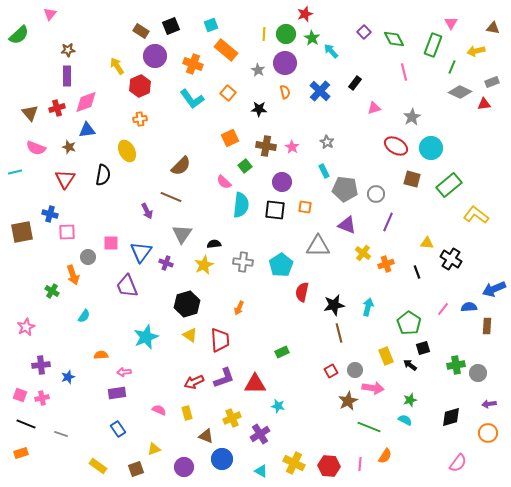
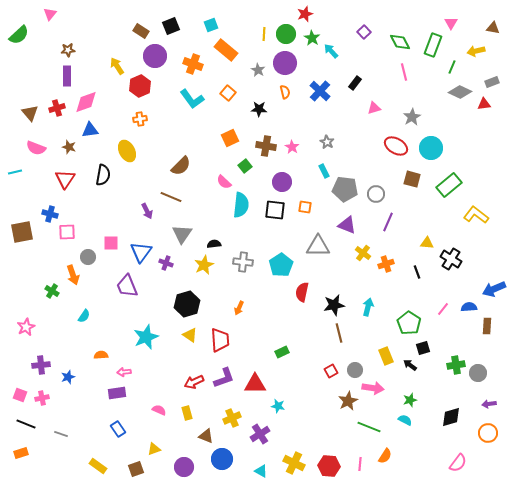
green diamond at (394, 39): moved 6 px right, 3 px down
blue triangle at (87, 130): moved 3 px right
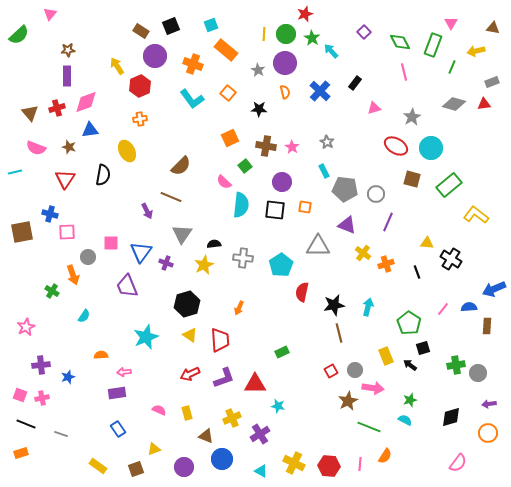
gray diamond at (460, 92): moved 6 px left, 12 px down; rotated 10 degrees counterclockwise
gray cross at (243, 262): moved 4 px up
red arrow at (194, 382): moved 4 px left, 8 px up
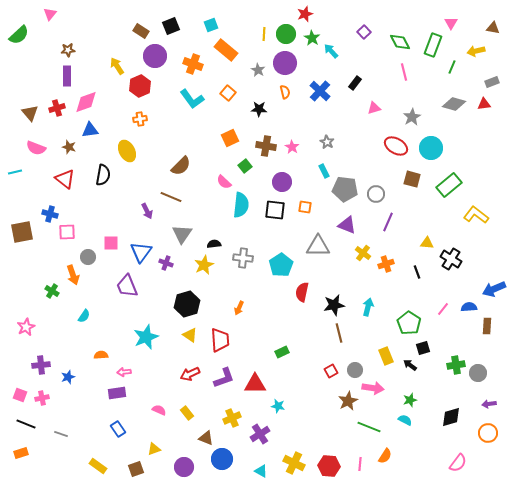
red triangle at (65, 179): rotated 25 degrees counterclockwise
yellow rectangle at (187, 413): rotated 24 degrees counterclockwise
brown triangle at (206, 436): moved 2 px down
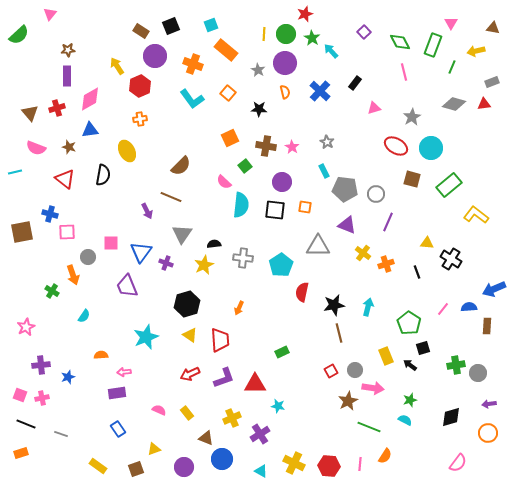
pink diamond at (86, 102): moved 4 px right, 3 px up; rotated 10 degrees counterclockwise
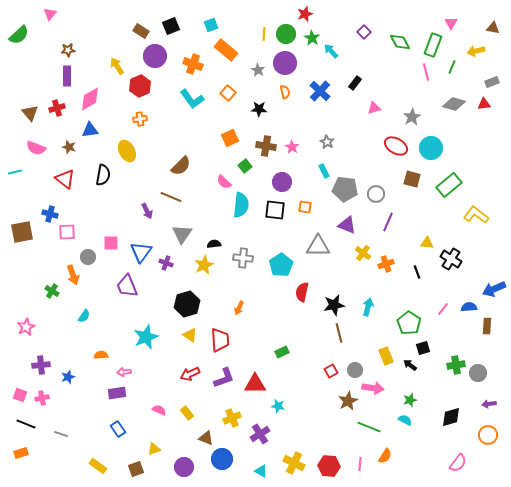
pink line at (404, 72): moved 22 px right
orange circle at (488, 433): moved 2 px down
